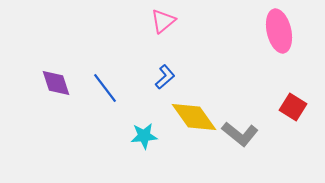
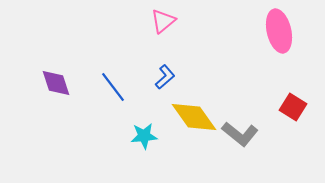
blue line: moved 8 px right, 1 px up
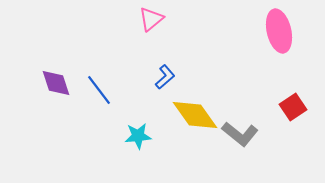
pink triangle: moved 12 px left, 2 px up
blue line: moved 14 px left, 3 px down
red square: rotated 24 degrees clockwise
yellow diamond: moved 1 px right, 2 px up
cyan star: moved 6 px left
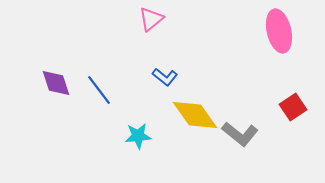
blue L-shape: rotated 80 degrees clockwise
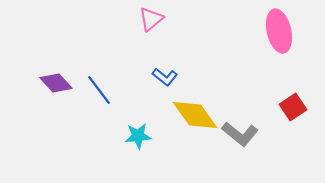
purple diamond: rotated 24 degrees counterclockwise
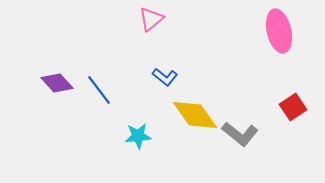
purple diamond: moved 1 px right
